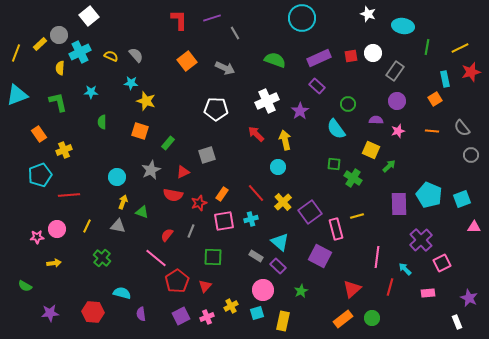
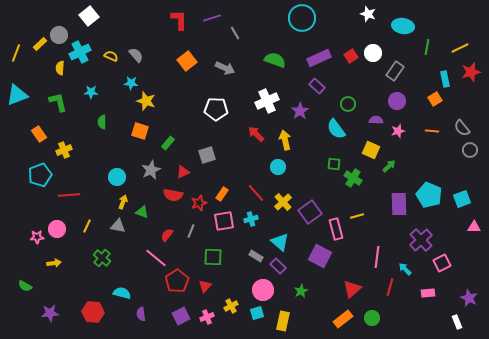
red square at (351, 56): rotated 24 degrees counterclockwise
gray circle at (471, 155): moved 1 px left, 5 px up
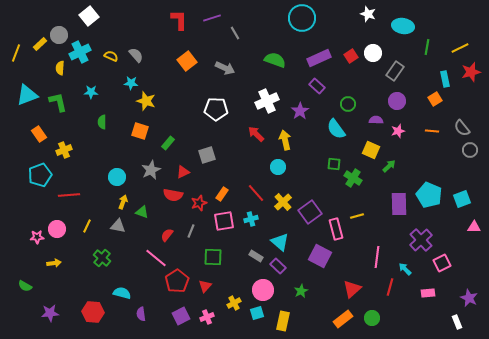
cyan triangle at (17, 95): moved 10 px right
yellow cross at (231, 306): moved 3 px right, 3 px up
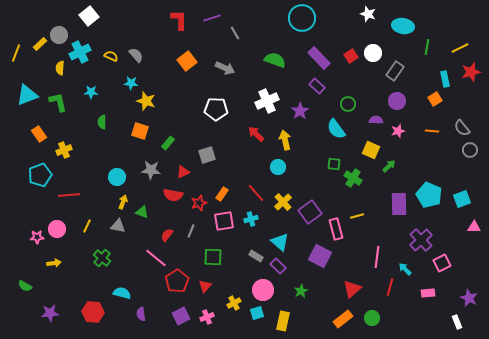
purple rectangle at (319, 58): rotated 70 degrees clockwise
gray star at (151, 170): rotated 30 degrees clockwise
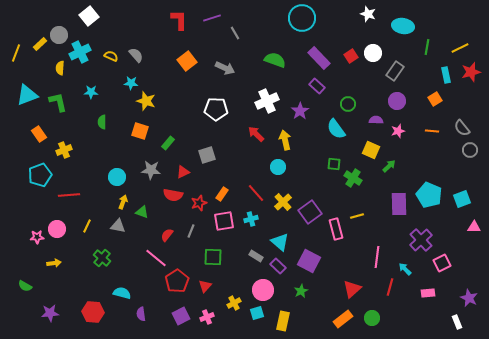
cyan rectangle at (445, 79): moved 1 px right, 4 px up
purple square at (320, 256): moved 11 px left, 5 px down
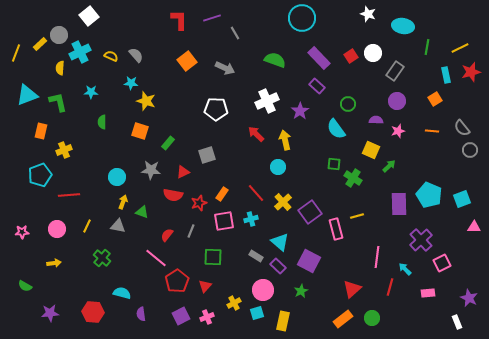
orange rectangle at (39, 134): moved 2 px right, 3 px up; rotated 49 degrees clockwise
pink star at (37, 237): moved 15 px left, 5 px up
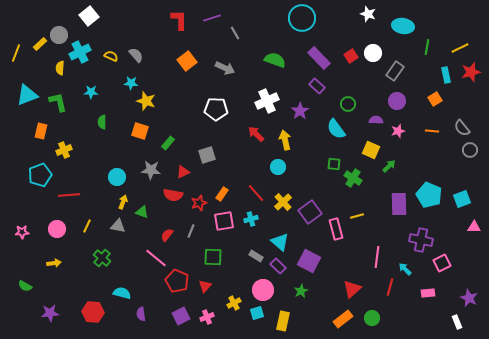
purple cross at (421, 240): rotated 35 degrees counterclockwise
red pentagon at (177, 281): rotated 15 degrees counterclockwise
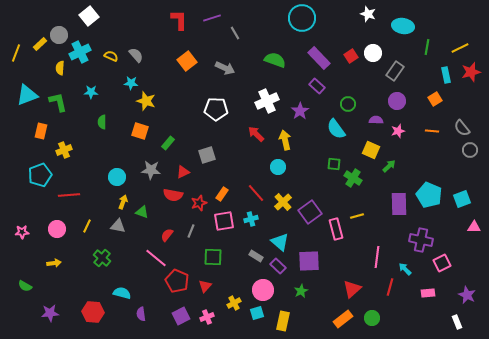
purple square at (309, 261): rotated 30 degrees counterclockwise
purple star at (469, 298): moved 2 px left, 3 px up
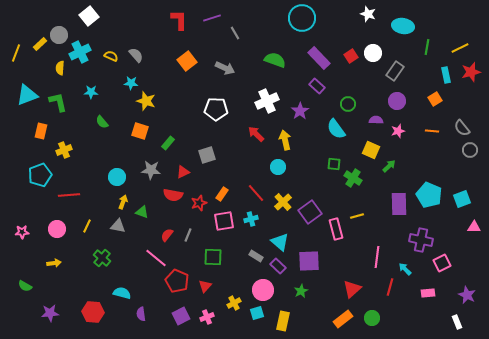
green semicircle at (102, 122): rotated 40 degrees counterclockwise
gray line at (191, 231): moved 3 px left, 4 px down
